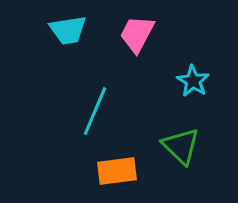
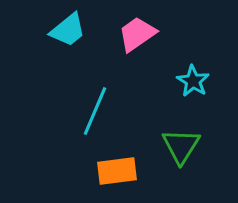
cyan trapezoid: rotated 30 degrees counterclockwise
pink trapezoid: rotated 27 degrees clockwise
green triangle: rotated 18 degrees clockwise
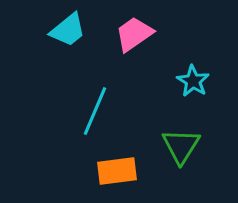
pink trapezoid: moved 3 px left
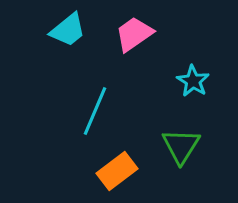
orange rectangle: rotated 30 degrees counterclockwise
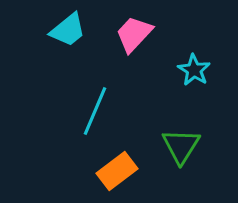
pink trapezoid: rotated 12 degrees counterclockwise
cyan star: moved 1 px right, 11 px up
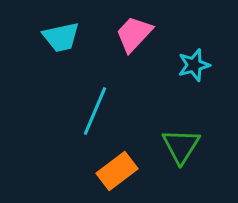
cyan trapezoid: moved 7 px left, 7 px down; rotated 27 degrees clockwise
cyan star: moved 5 px up; rotated 24 degrees clockwise
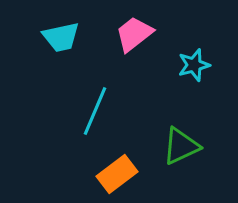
pink trapezoid: rotated 9 degrees clockwise
green triangle: rotated 33 degrees clockwise
orange rectangle: moved 3 px down
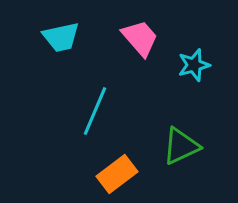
pink trapezoid: moved 6 px right, 4 px down; rotated 87 degrees clockwise
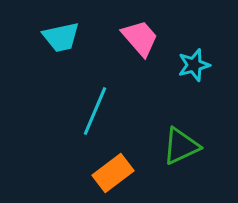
orange rectangle: moved 4 px left, 1 px up
